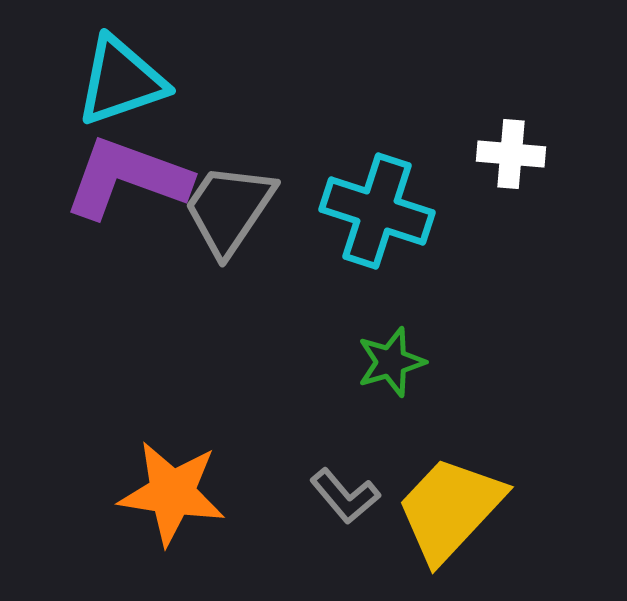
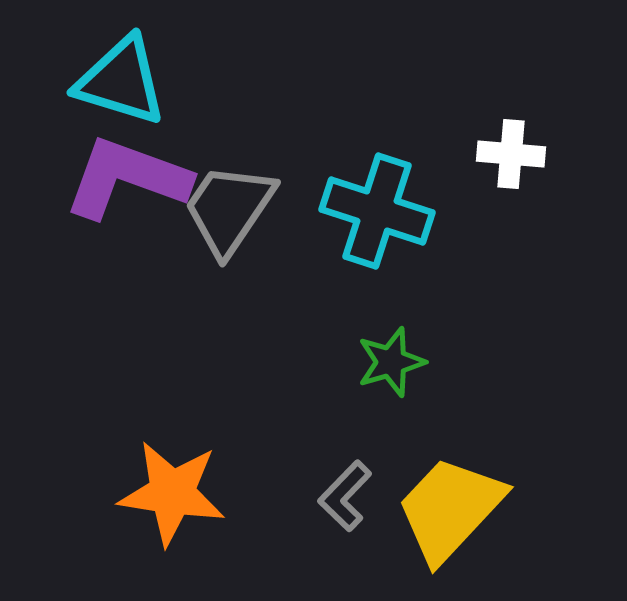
cyan triangle: rotated 36 degrees clockwise
gray L-shape: rotated 84 degrees clockwise
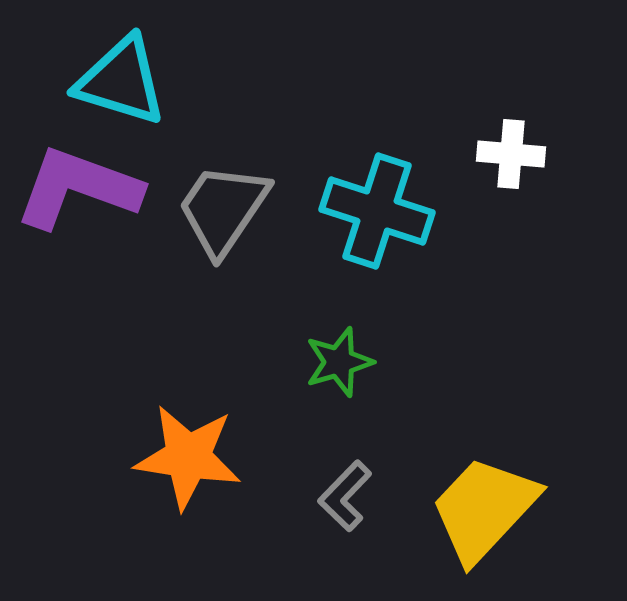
purple L-shape: moved 49 px left, 10 px down
gray trapezoid: moved 6 px left
green star: moved 52 px left
orange star: moved 16 px right, 36 px up
yellow trapezoid: moved 34 px right
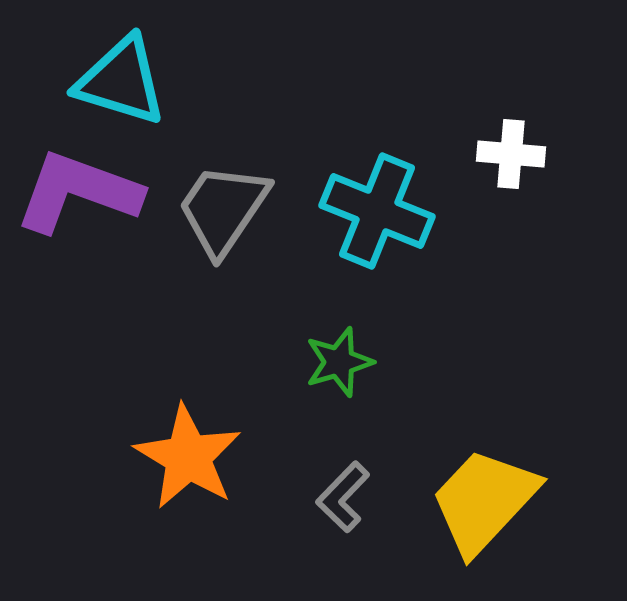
purple L-shape: moved 4 px down
cyan cross: rotated 4 degrees clockwise
orange star: rotated 22 degrees clockwise
gray L-shape: moved 2 px left, 1 px down
yellow trapezoid: moved 8 px up
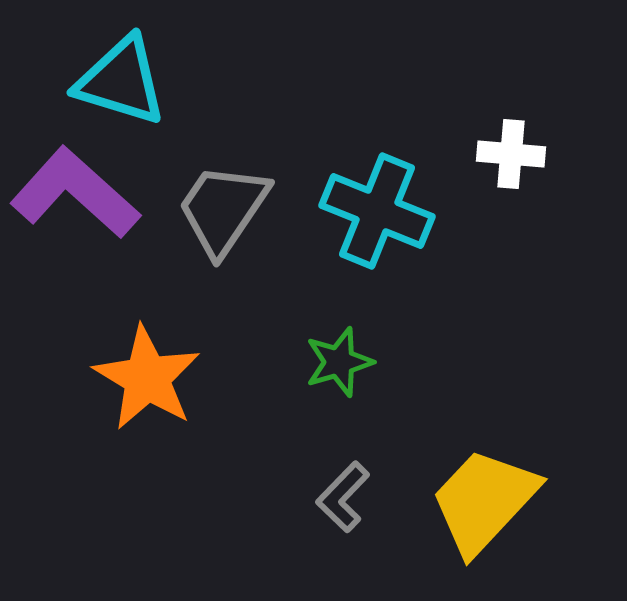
purple L-shape: moved 3 px left, 1 px down; rotated 22 degrees clockwise
orange star: moved 41 px left, 79 px up
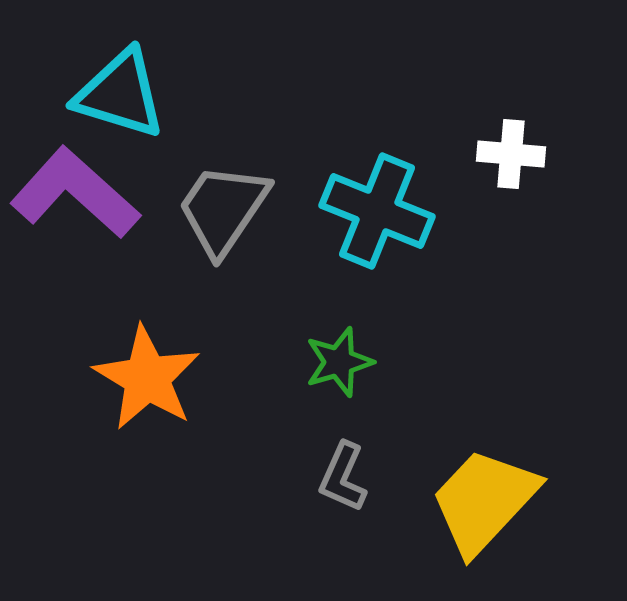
cyan triangle: moved 1 px left, 13 px down
gray L-shape: moved 20 px up; rotated 20 degrees counterclockwise
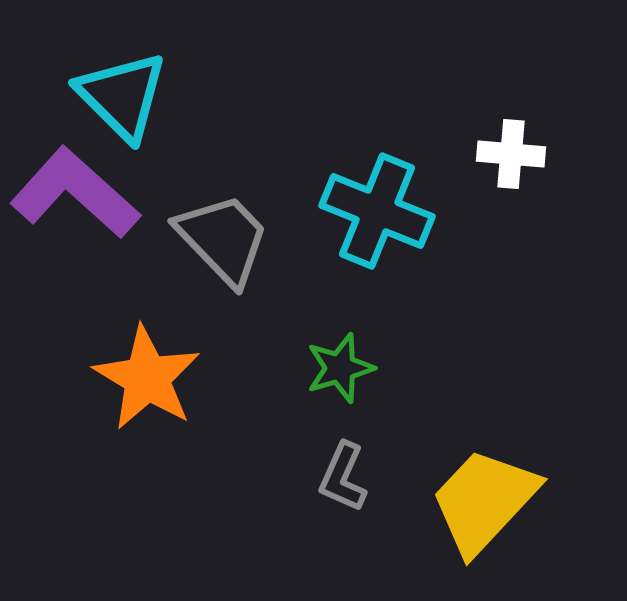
cyan triangle: moved 2 px right, 2 px down; rotated 28 degrees clockwise
gray trapezoid: moved 30 px down; rotated 102 degrees clockwise
green star: moved 1 px right, 6 px down
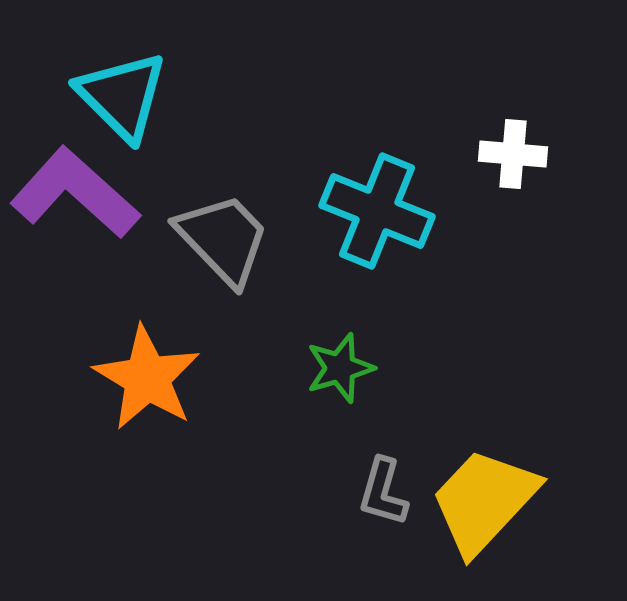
white cross: moved 2 px right
gray L-shape: moved 40 px right, 15 px down; rotated 8 degrees counterclockwise
